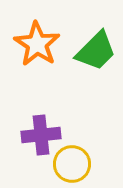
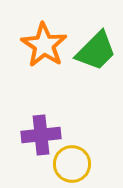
orange star: moved 7 px right, 1 px down
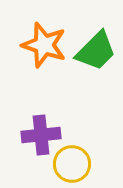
orange star: rotated 15 degrees counterclockwise
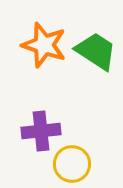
green trapezoid: rotated 102 degrees counterclockwise
purple cross: moved 4 px up
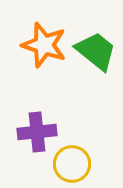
green trapezoid: rotated 6 degrees clockwise
purple cross: moved 4 px left, 1 px down
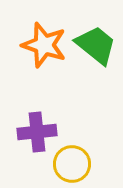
green trapezoid: moved 6 px up
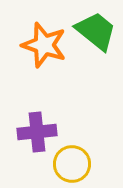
green trapezoid: moved 14 px up
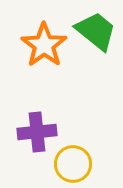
orange star: rotated 18 degrees clockwise
yellow circle: moved 1 px right
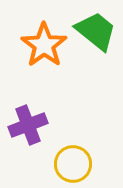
purple cross: moved 9 px left, 7 px up; rotated 15 degrees counterclockwise
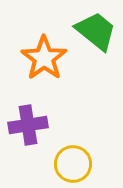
orange star: moved 13 px down
purple cross: rotated 12 degrees clockwise
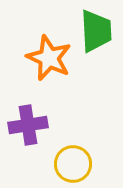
green trapezoid: rotated 48 degrees clockwise
orange star: moved 5 px right; rotated 12 degrees counterclockwise
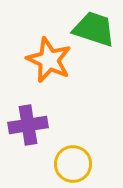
green trapezoid: moved 2 px left, 2 px up; rotated 69 degrees counterclockwise
orange star: moved 2 px down
